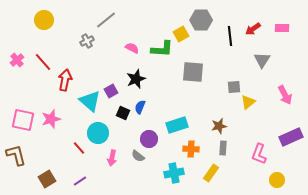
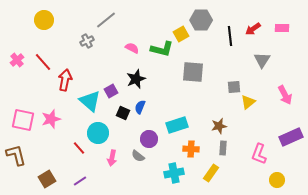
green L-shape at (162, 49): rotated 10 degrees clockwise
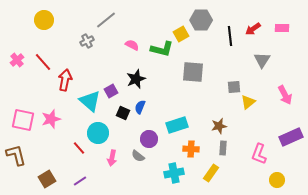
pink semicircle at (132, 48): moved 3 px up
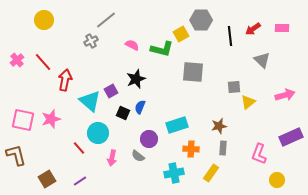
gray cross at (87, 41): moved 4 px right
gray triangle at (262, 60): rotated 18 degrees counterclockwise
pink arrow at (285, 95): rotated 78 degrees counterclockwise
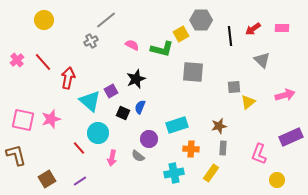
red arrow at (65, 80): moved 3 px right, 2 px up
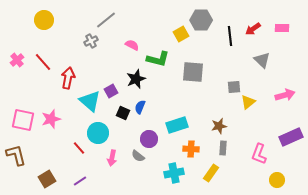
green L-shape at (162, 49): moved 4 px left, 10 px down
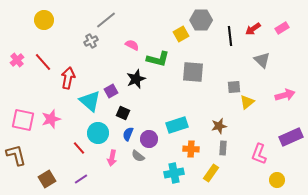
pink rectangle at (282, 28): rotated 32 degrees counterclockwise
yellow triangle at (248, 102): moved 1 px left
blue semicircle at (140, 107): moved 12 px left, 27 px down
purple line at (80, 181): moved 1 px right, 2 px up
